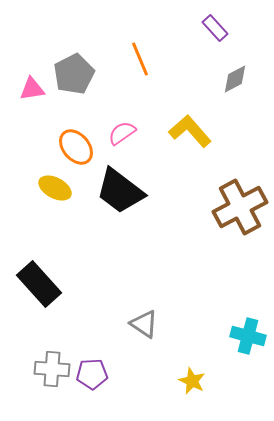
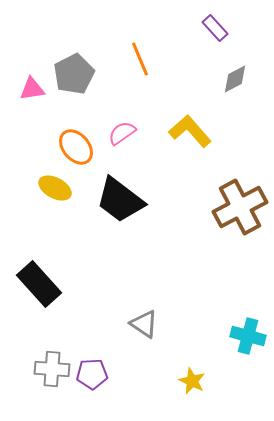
black trapezoid: moved 9 px down
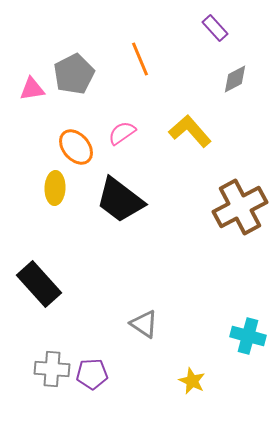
yellow ellipse: rotated 64 degrees clockwise
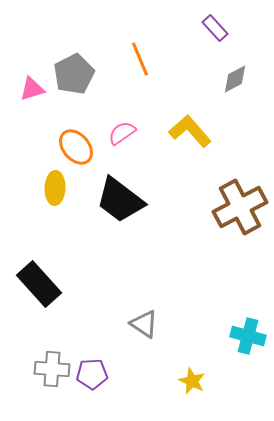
pink triangle: rotated 8 degrees counterclockwise
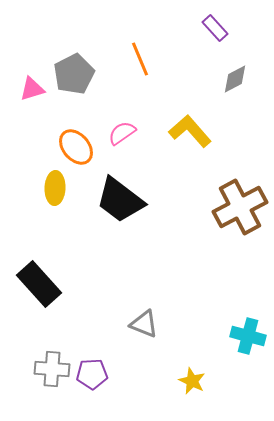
gray triangle: rotated 12 degrees counterclockwise
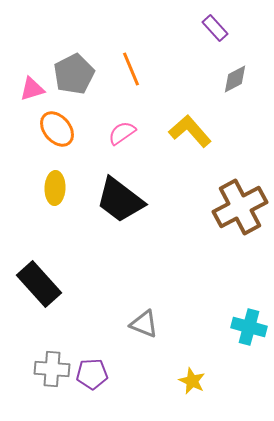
orange line: moved 9 px left, 10 px down
orange ellipse: moved 19 px left, 18 px up
cyan cross: moved 1 px right, 9 px up
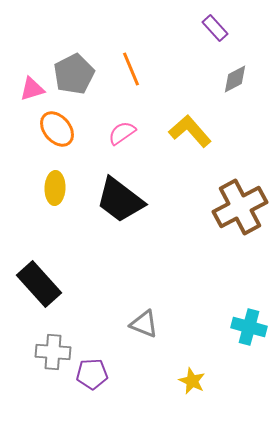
gray cross: moved 1 px right, 17 px up
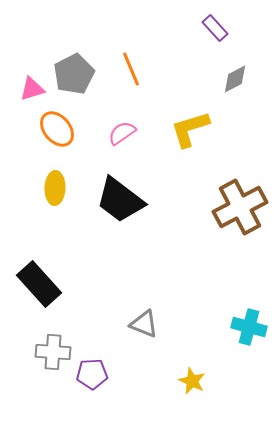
yellow L-shape: moved 2 px up; rotated 66 degrees counterclockwise
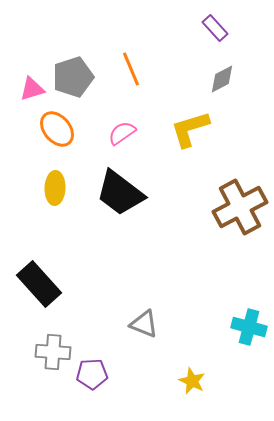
gray pentagon: moved 1 px left, 3 px down; rotated 9 degrees clockwise
gray diamond: moved 13 px left
black trapezoid: moved 7 px up
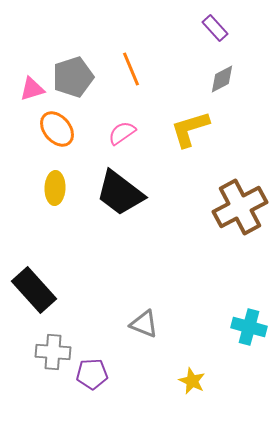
black rectangle: moved 5 px left, 6 px down
